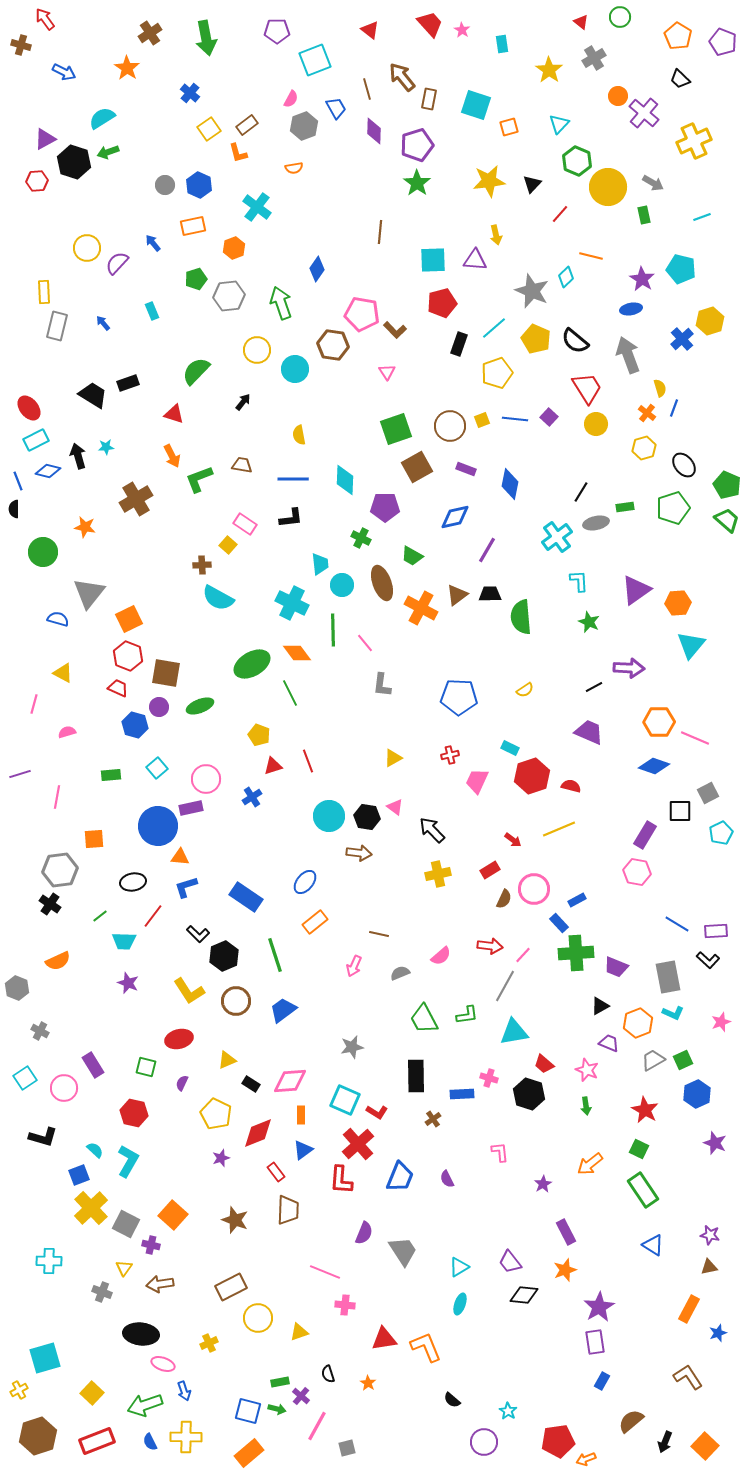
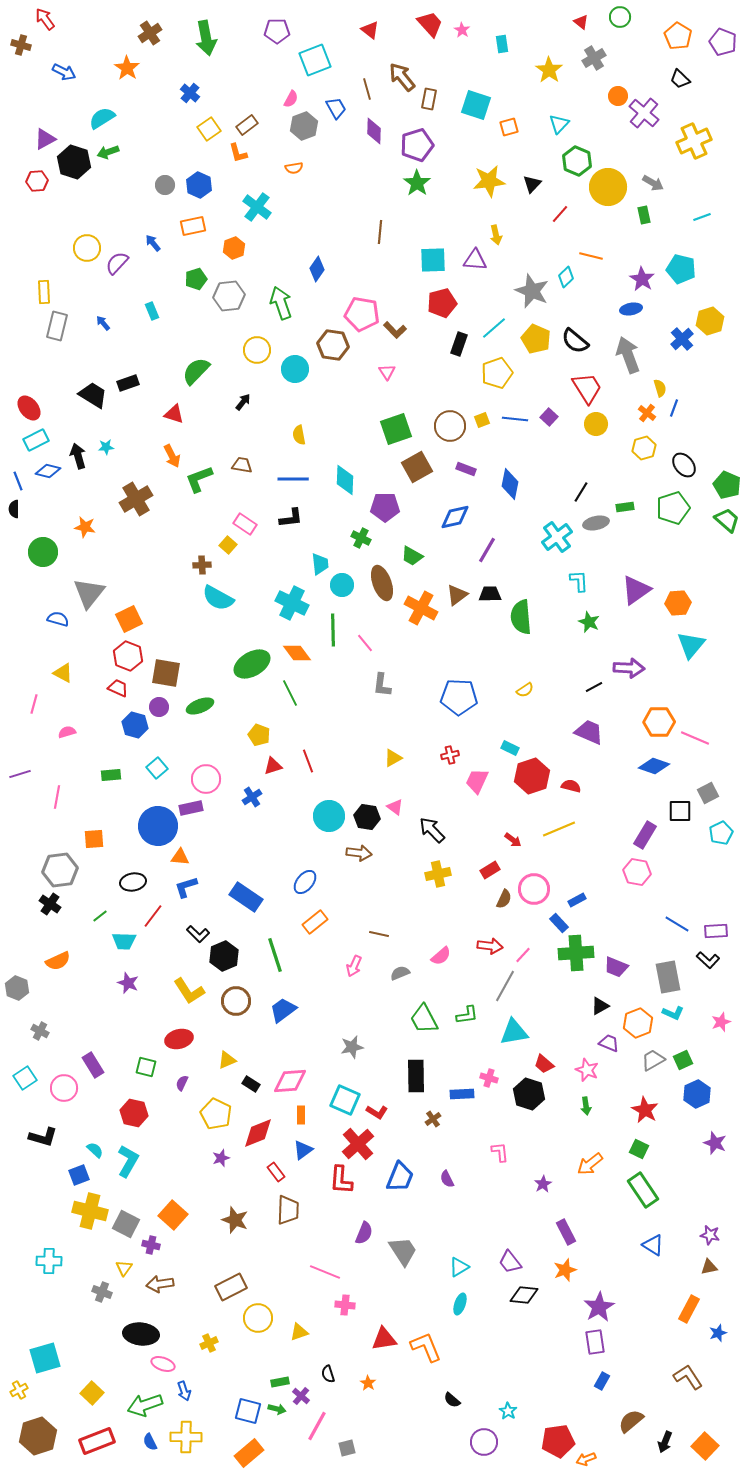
yellow cross at (91, 1208): moved 1 px left, 3 px down; rotated 32 degrees counterclockwise
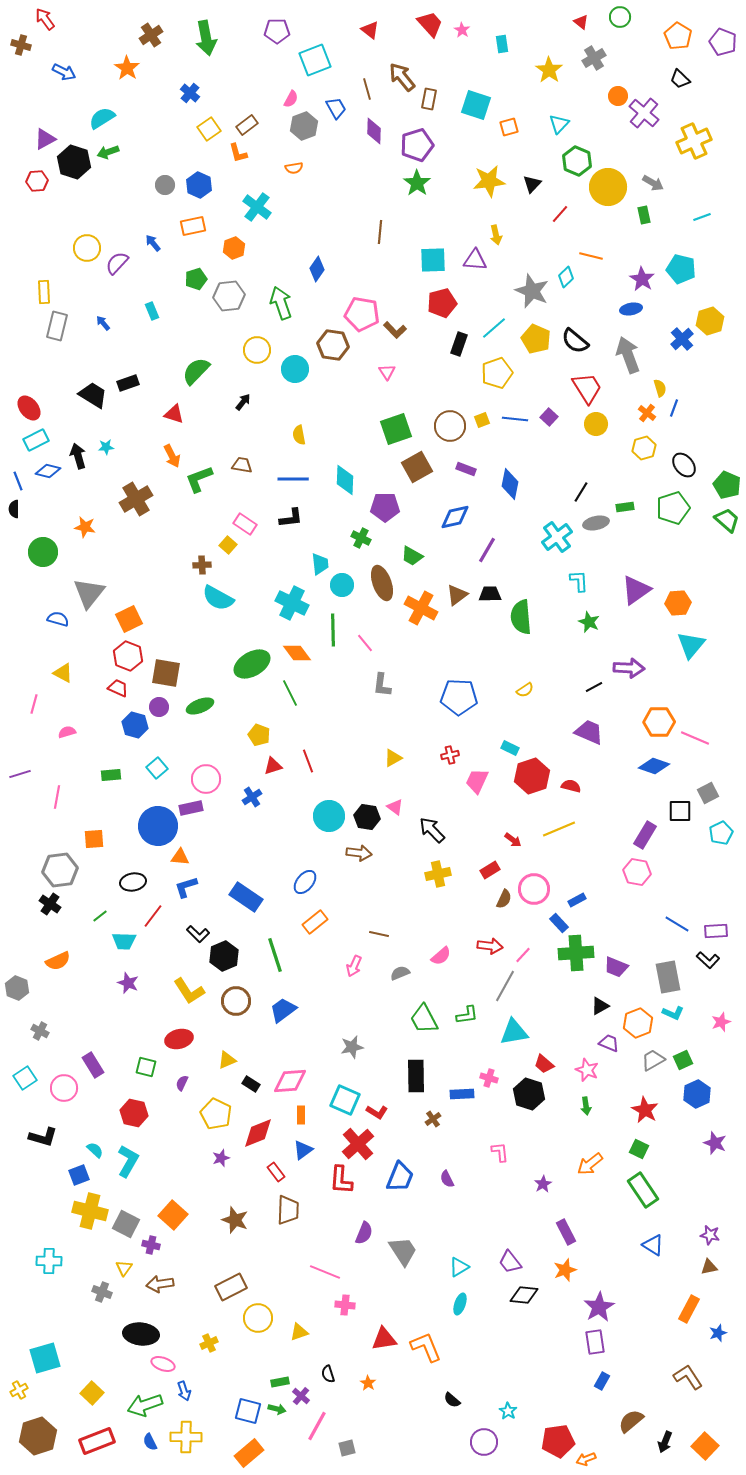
brown cross at (150, 33): moved 1 px right, 2 px down
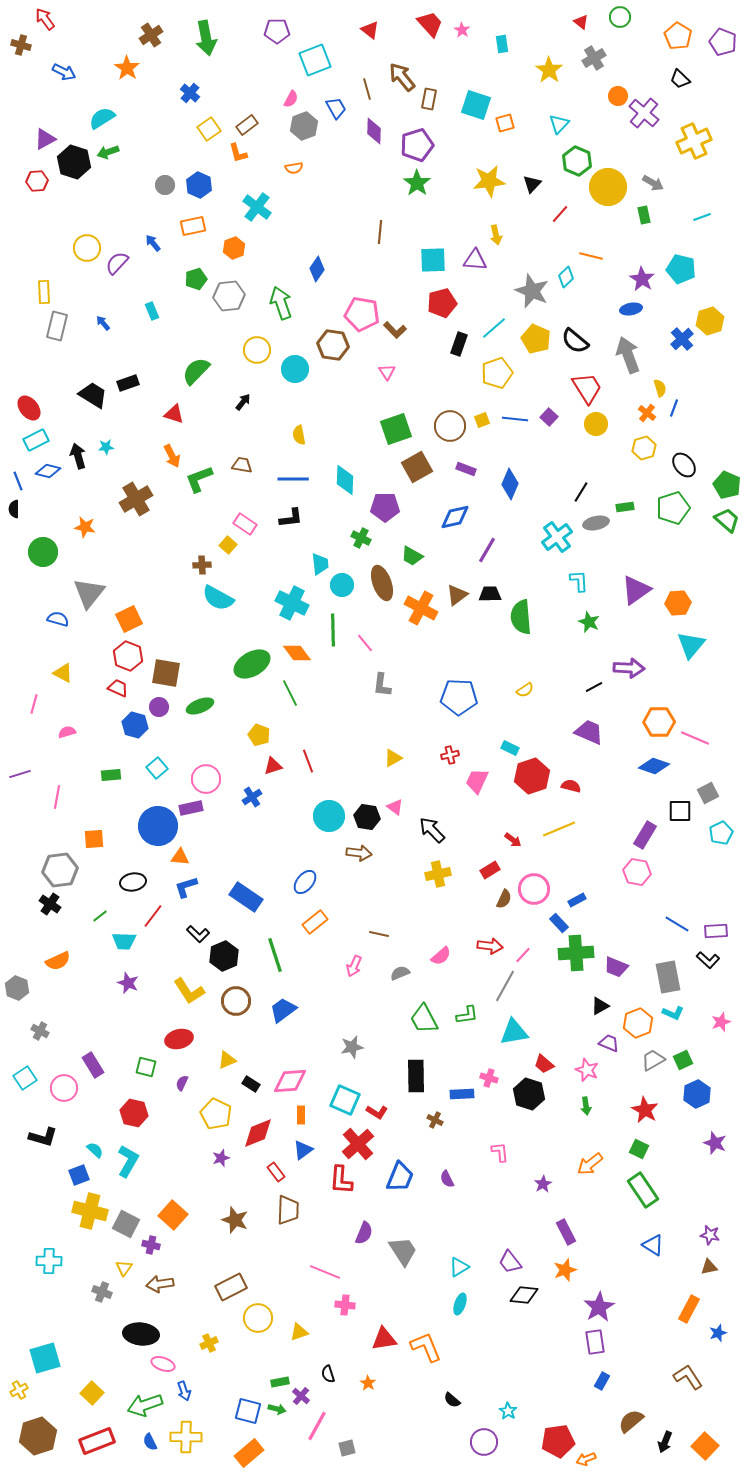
orange square at (509, 127): moved 4 px left, 4 px up
blue diamond at (510, 484): rotated 12 degrees clockwise
brown cross at (433, 1119): moved 2 px right, 1 px down; rotated 28 degrees counterclockwise
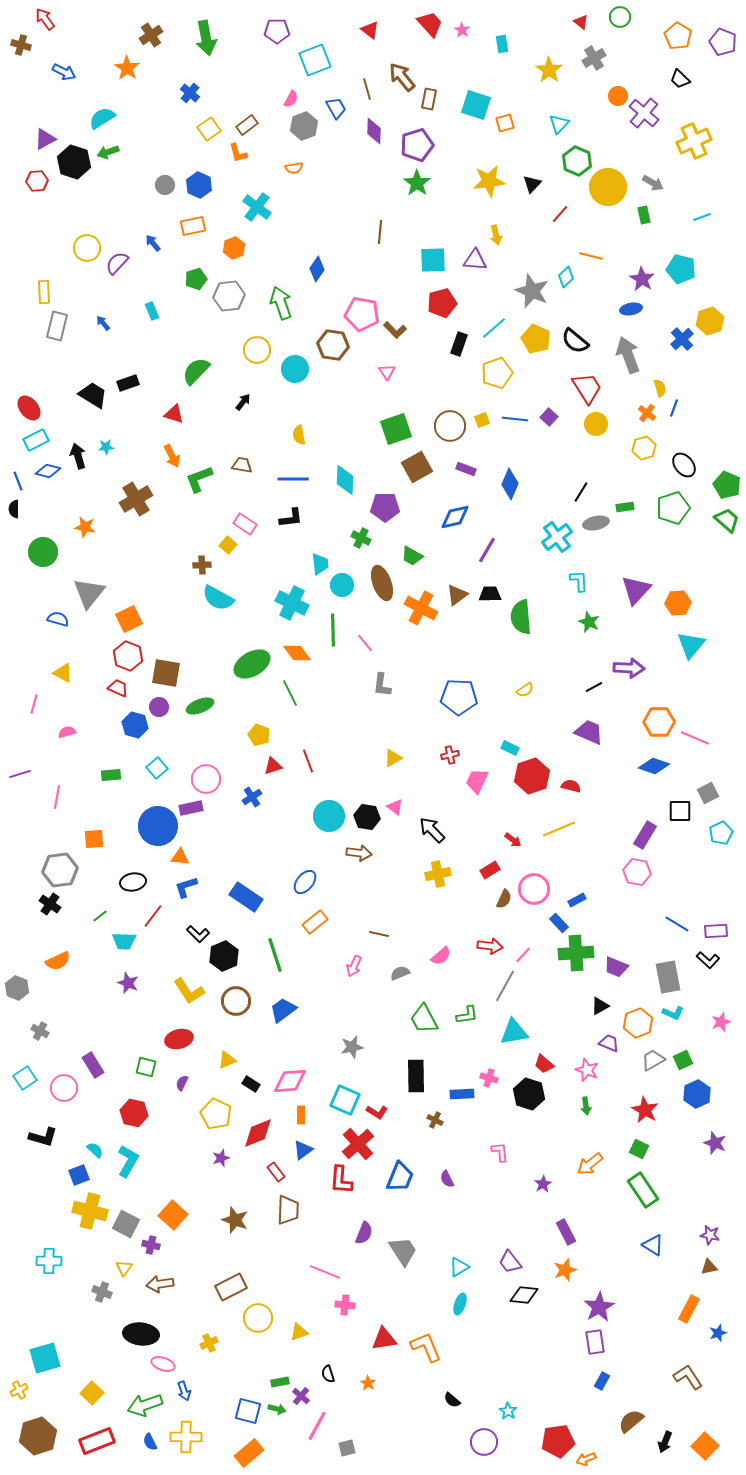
purple triangle at (636, 590): rotated 12 degrees counterclockwise
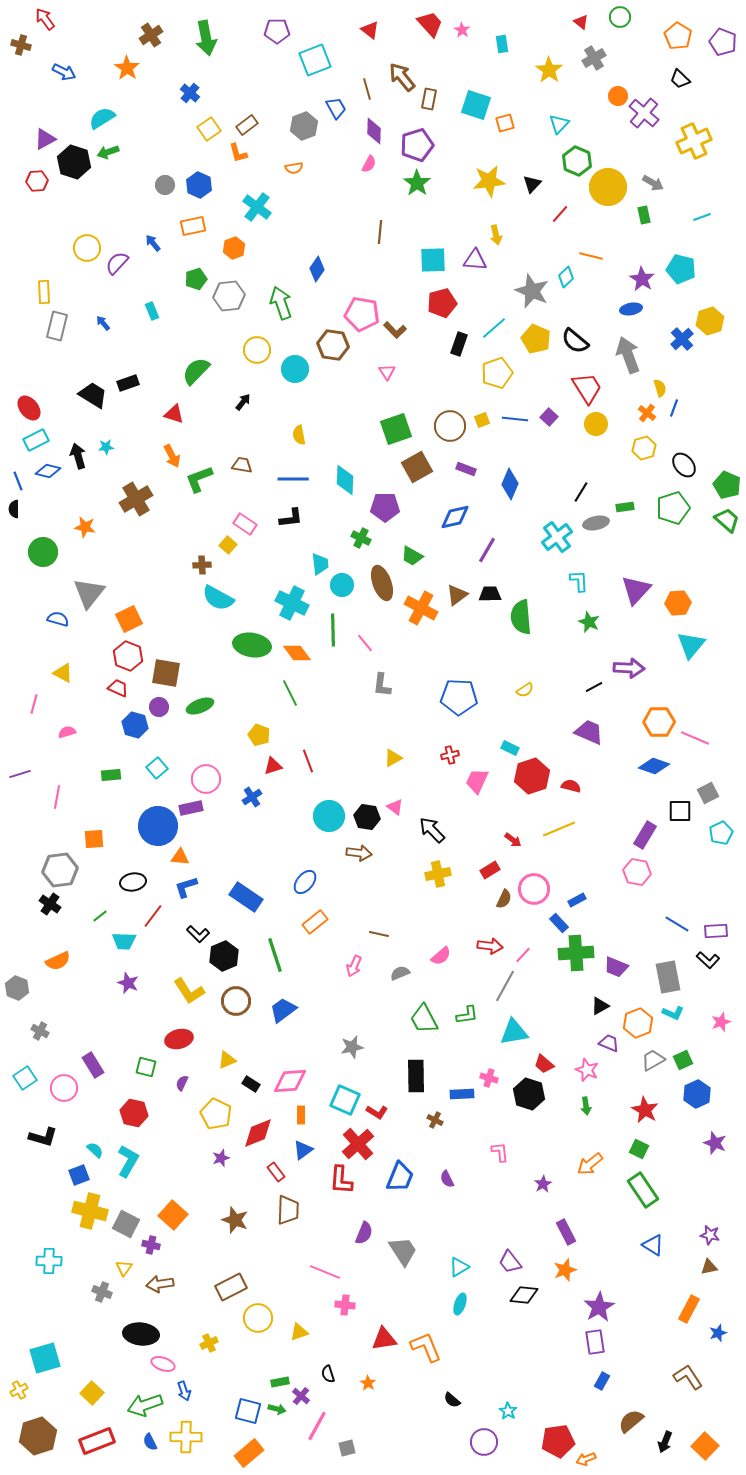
pink semicircle at (291, 99): moved 78 px right, 65 px down
green ellipse at (252, 664): moved 19 px up; rotated 39 degrees clockwise
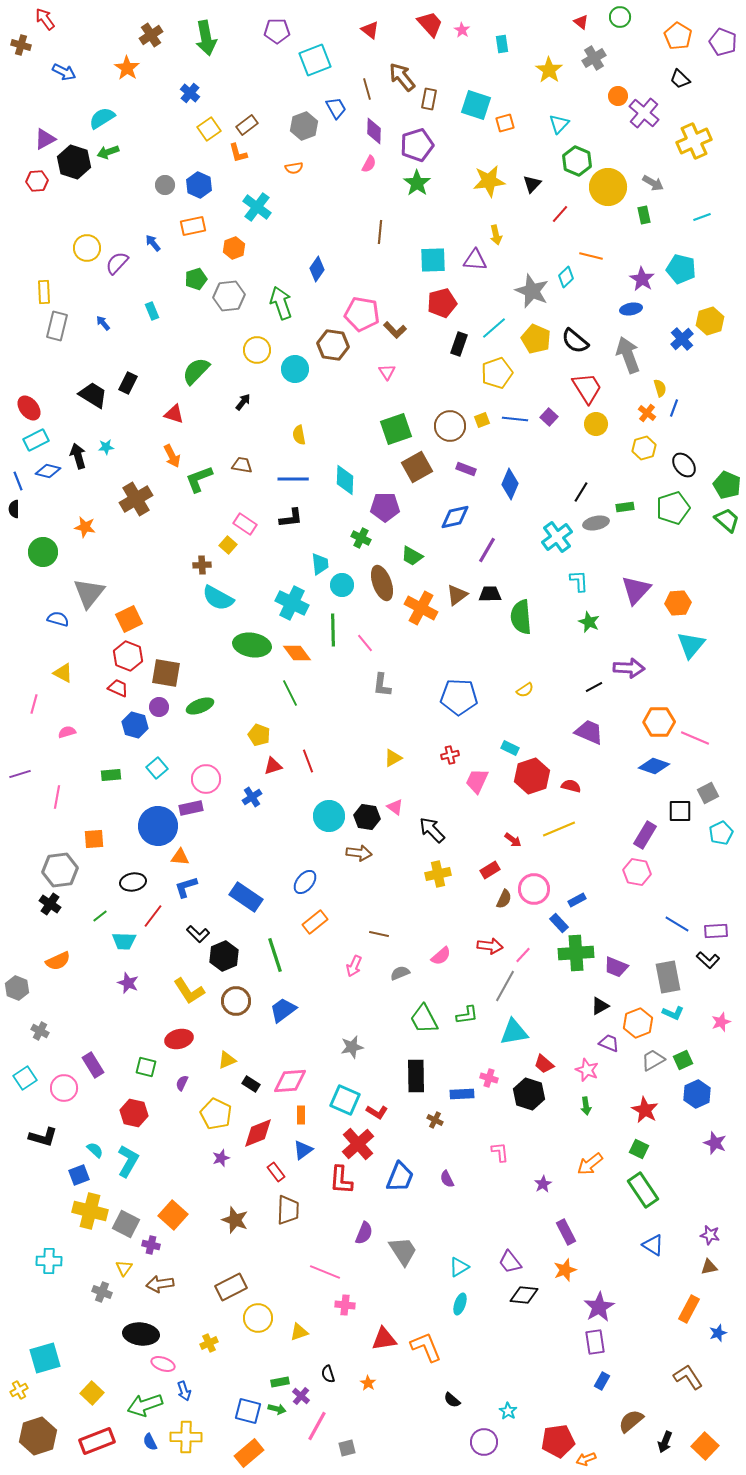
black rectangle at (128, 383): rotated 45 degrees counterclockwise
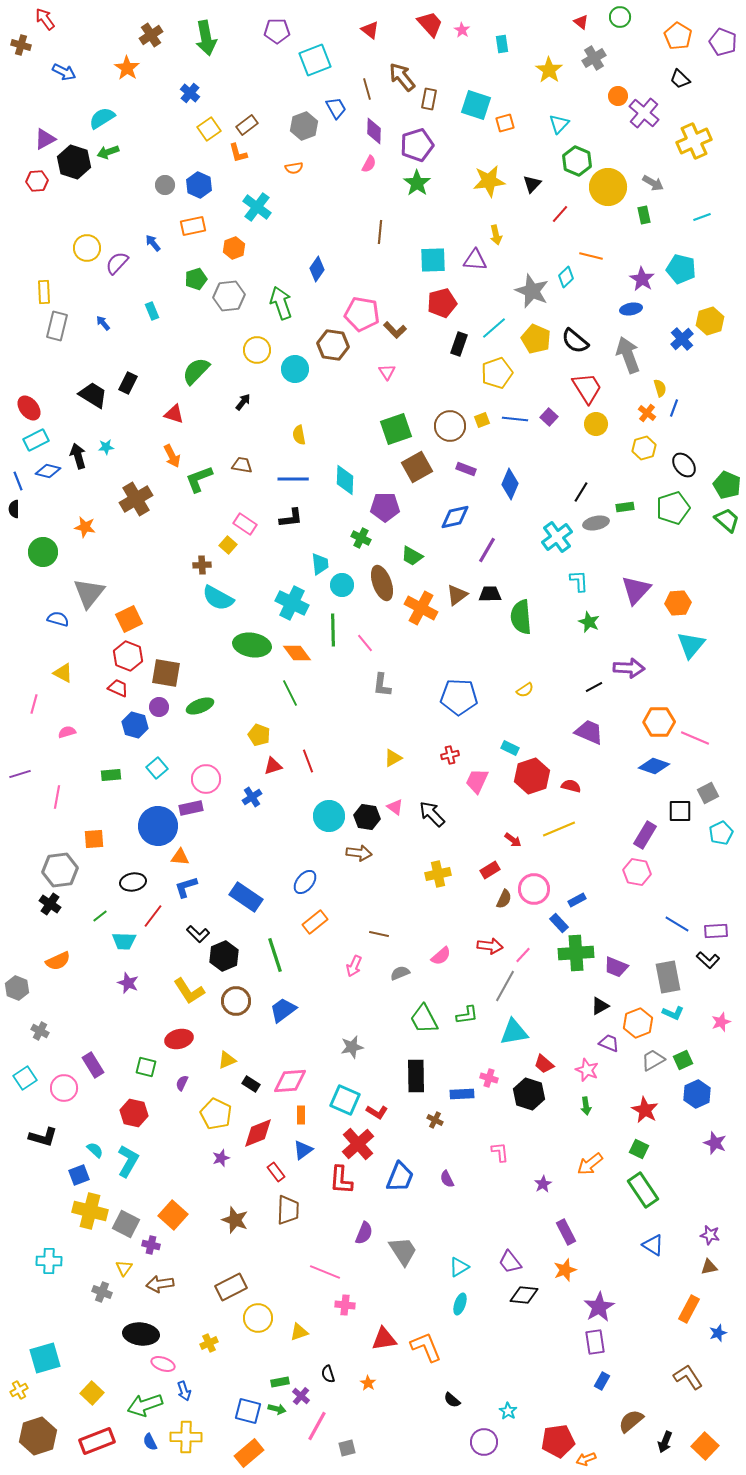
black arrow at (432, 830): moved 16 px up
